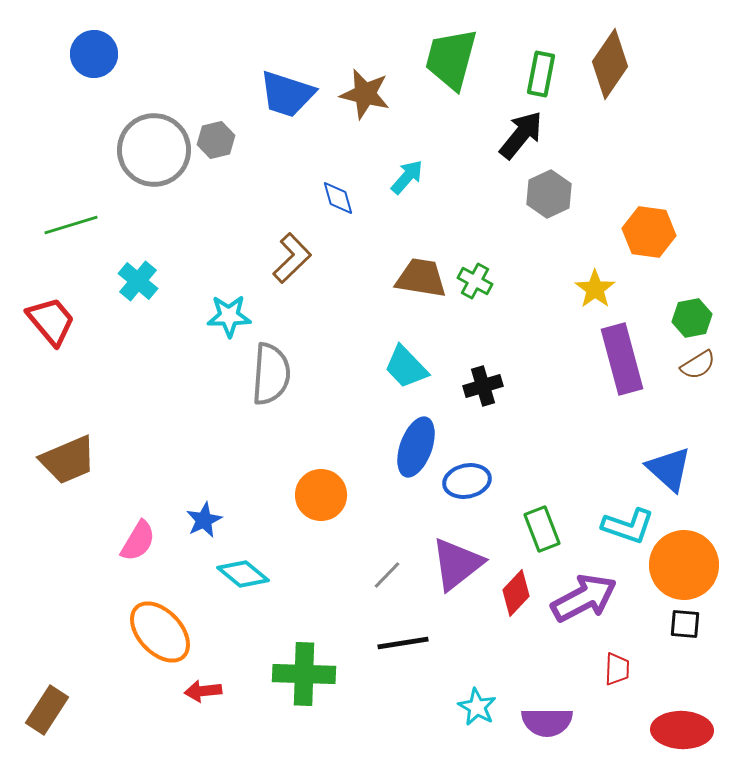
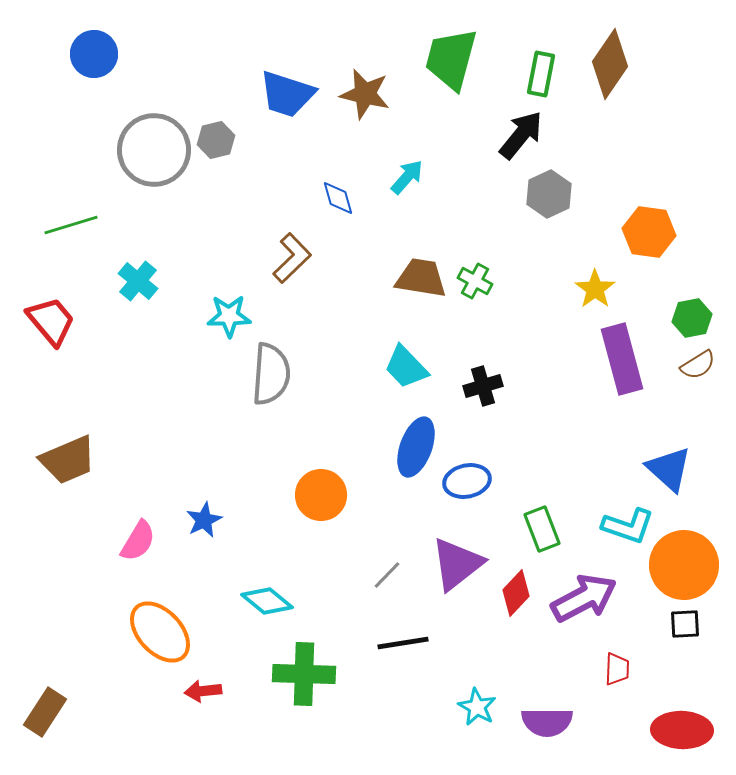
cyan diamond at (243, 574): moved 24 px right, 27 px down
black square at (685, 624): rotated 8 degrees counterclockwise
brown rectangle at (47, 710): moved 2 px left, 2 px down
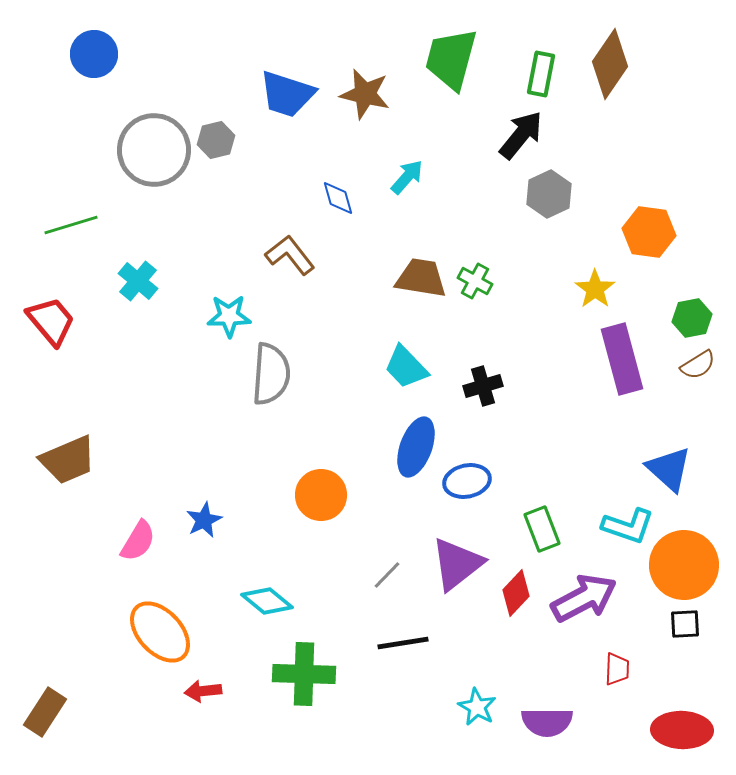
brown L-shape at (292, 258): moved 2 px left, 3 px up; rotated 84 degrees counterclockwise
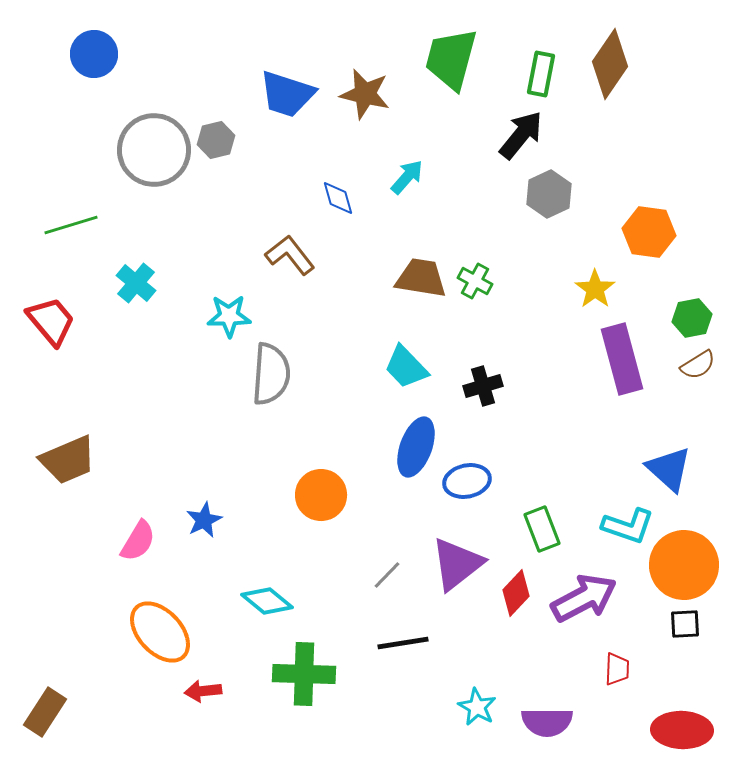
cyan cross at (138, 281): moved 2 px left, 2 px down
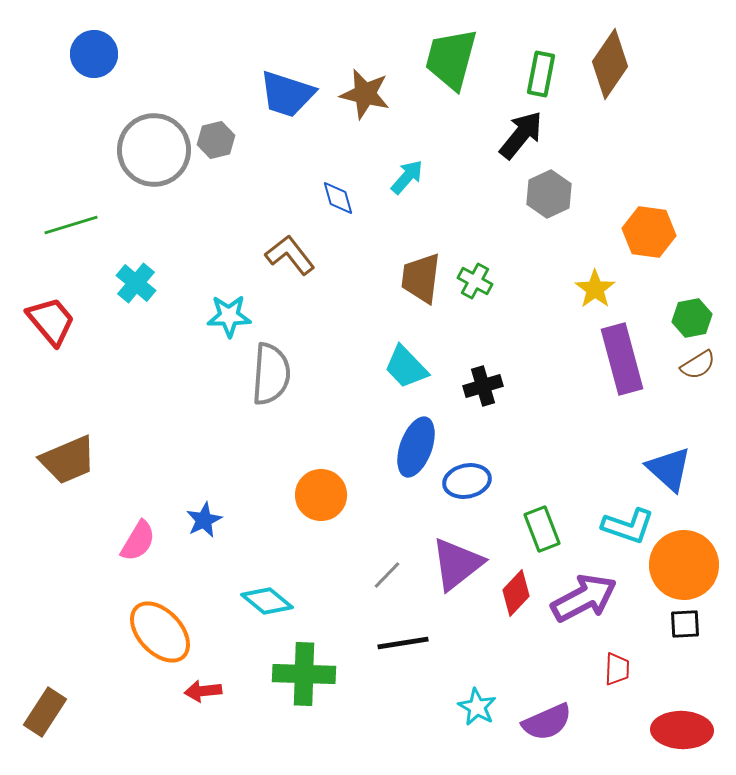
brown trapezoid at (421, 278): rotated 92 degrees counterclockwise
purple semicircle at (547, 722): rotated 24 degrees counterclockwise
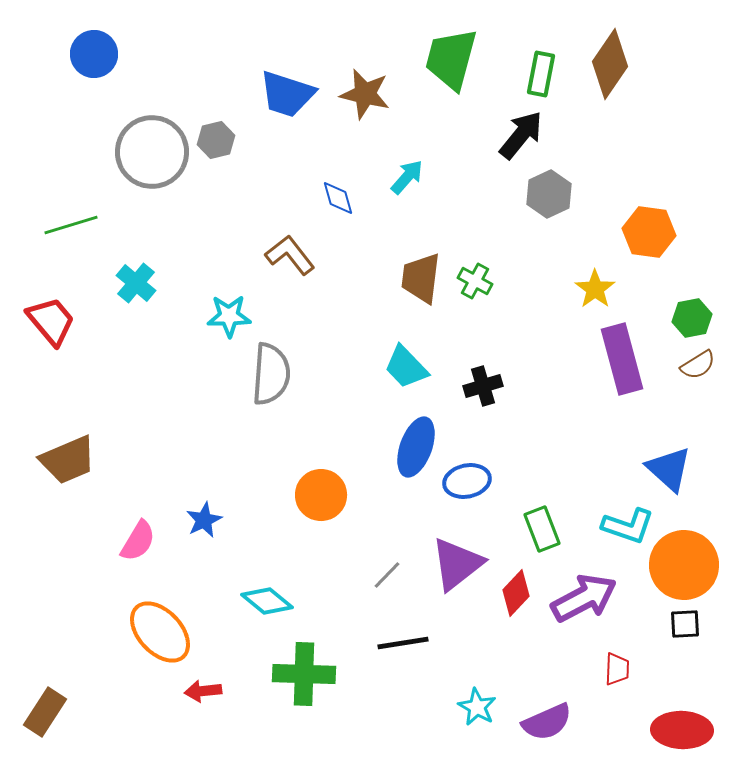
gray circle at (154, 150): moved 2 px left, 2 px down
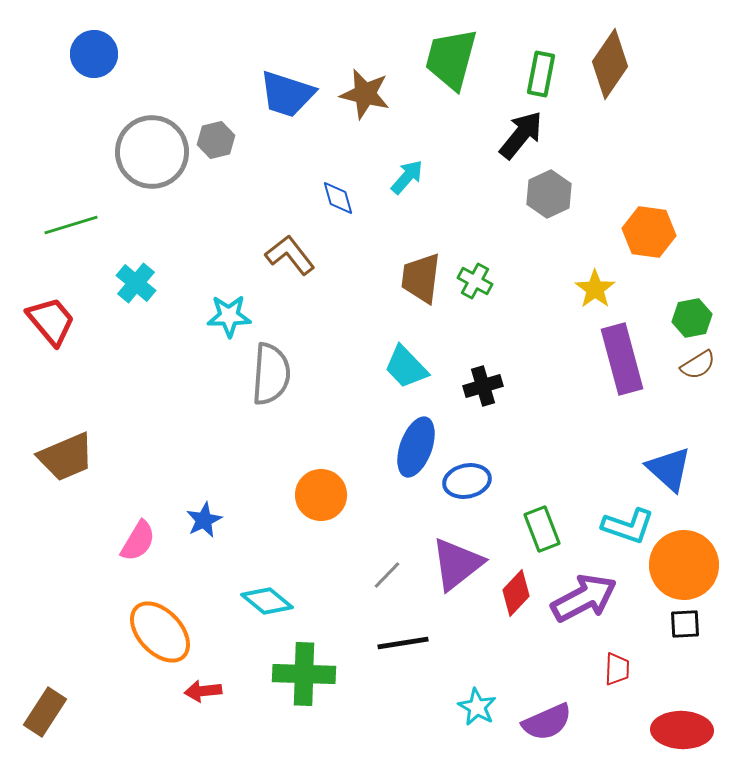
brown trapezoid at (68, 460): moved 2 px left, 3 px up
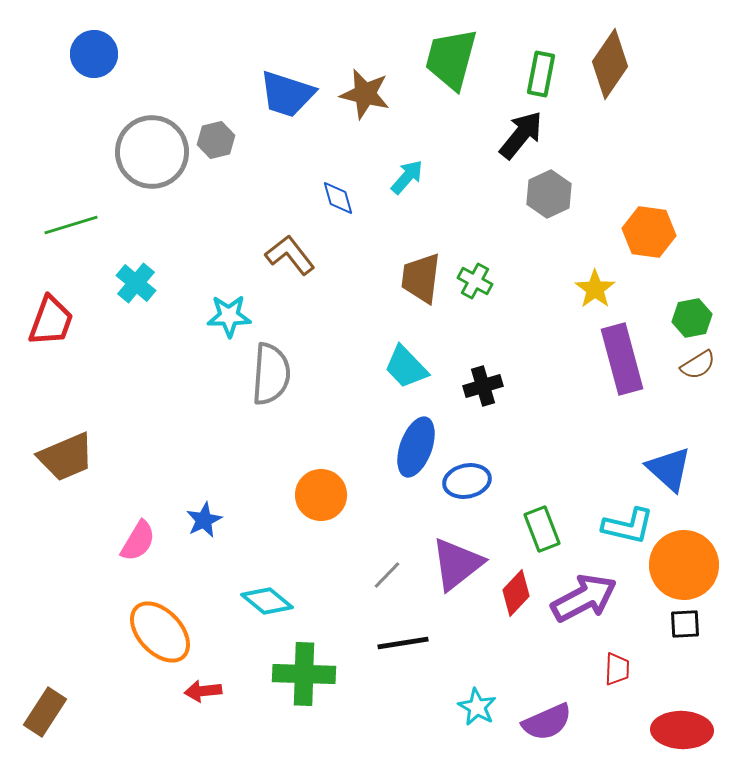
red trapezoid at (51, 321): rotated 60 degrees clockwise
cyan L-shape at (628, 526): rotated 6 degrees counterclockwise
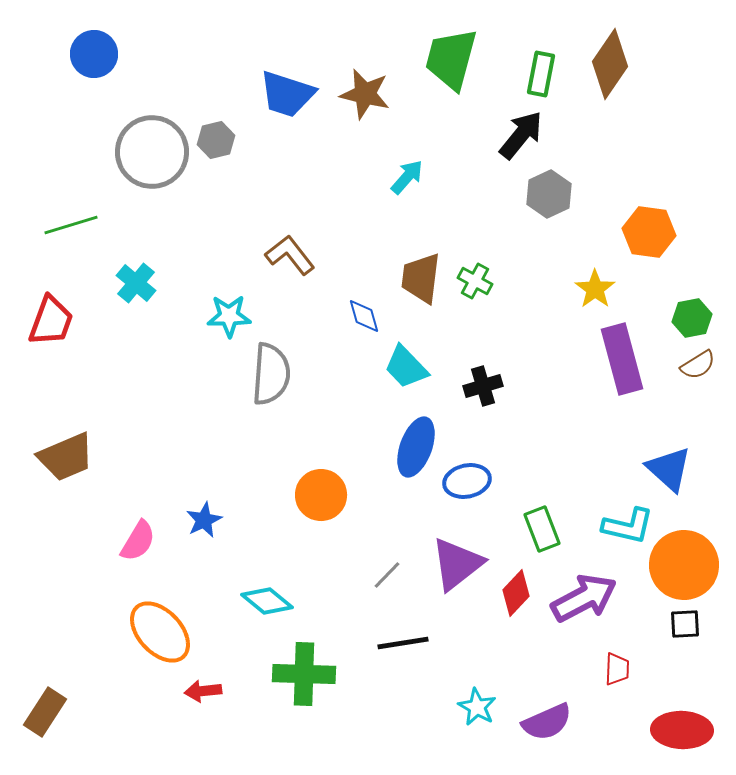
blue diamond at (338, 198): moved 26 px right, 118 px down
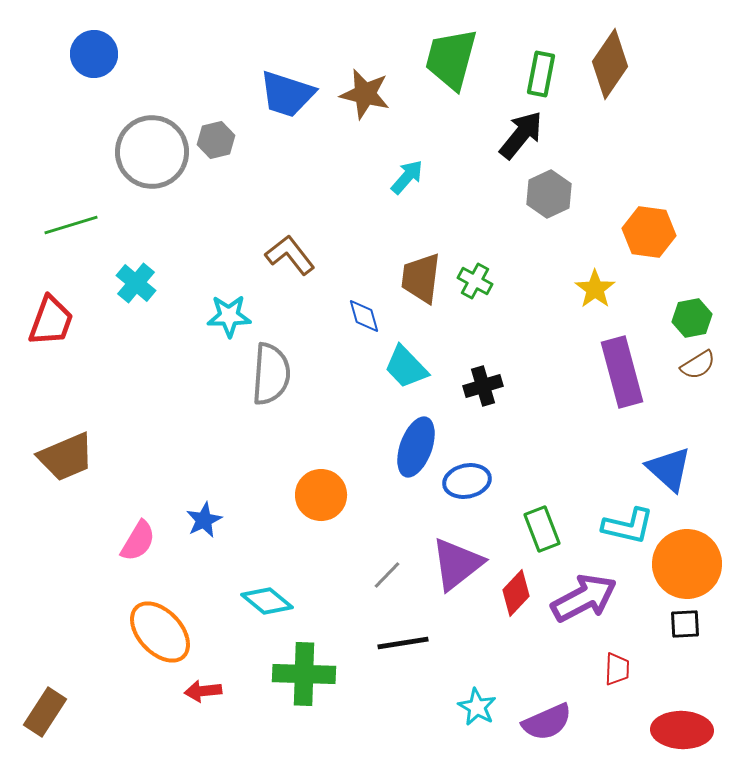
purple rectangle at (622, 359): moved 13 px down
orange circle at (684, 565): moved 3 px right, 1 px up
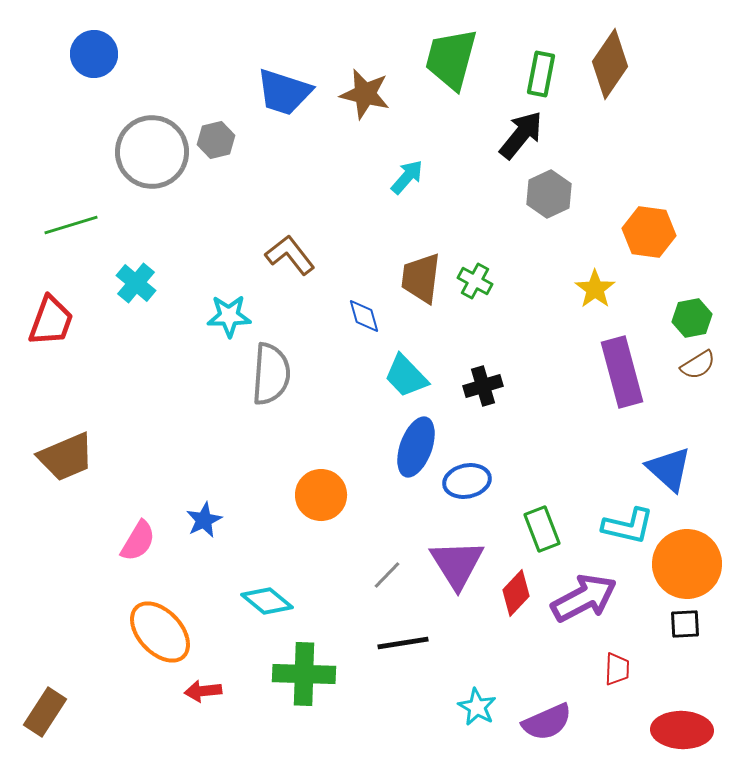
blue trapezoid at (287, 94): moved 3 px left, 2 px up
cyan trapezoid at (406, 367): moved 9 px down
purple triangle at (457, 564): rotated 24 degrees counterclockwise
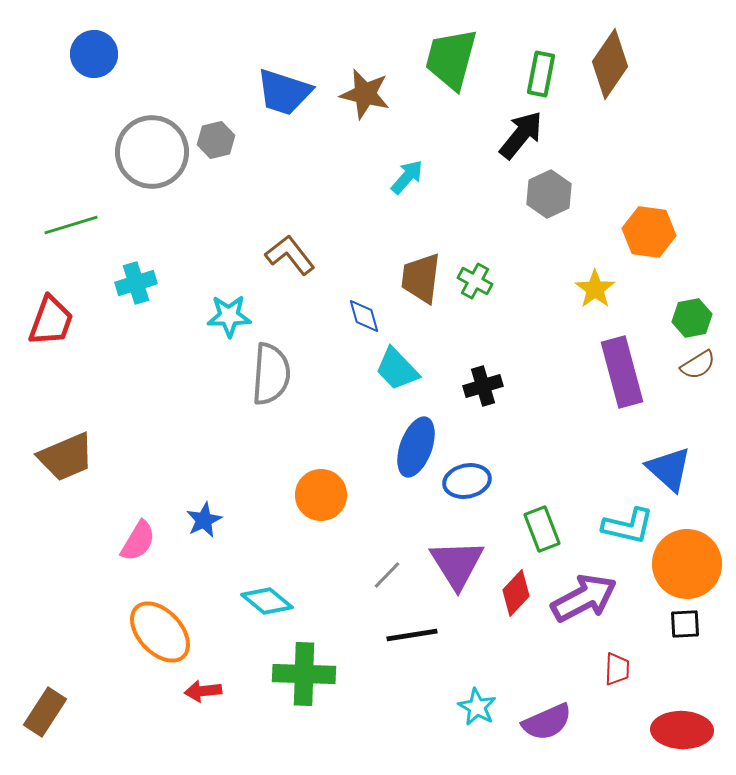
cyan cross at (136, 283): rotated 33 degrees clockwise
cyan trapezoid at (406, 376): moved 9 px left, 7 px up
black line at (403, 643): moved 9 px right, 8 px up
